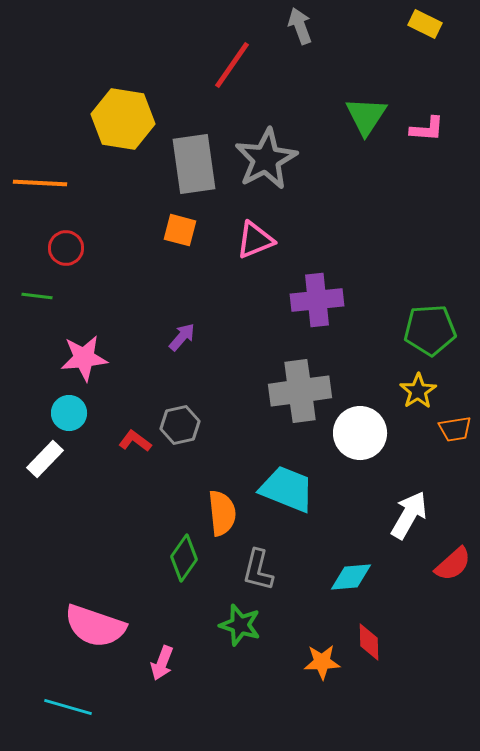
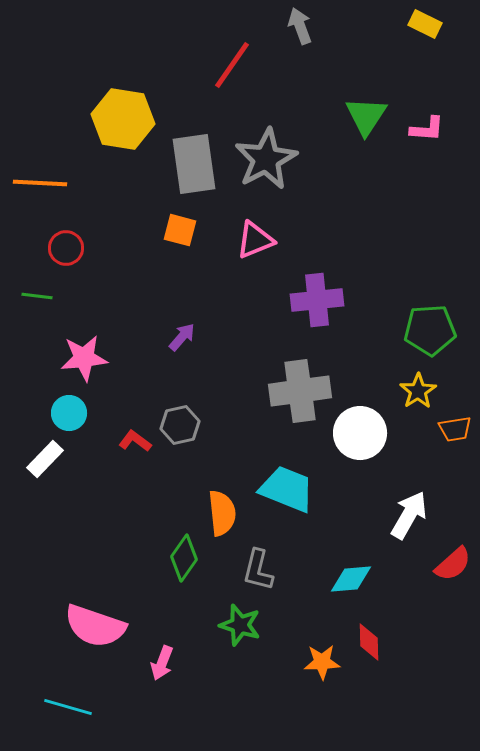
cyan diamond: moved 2 px down
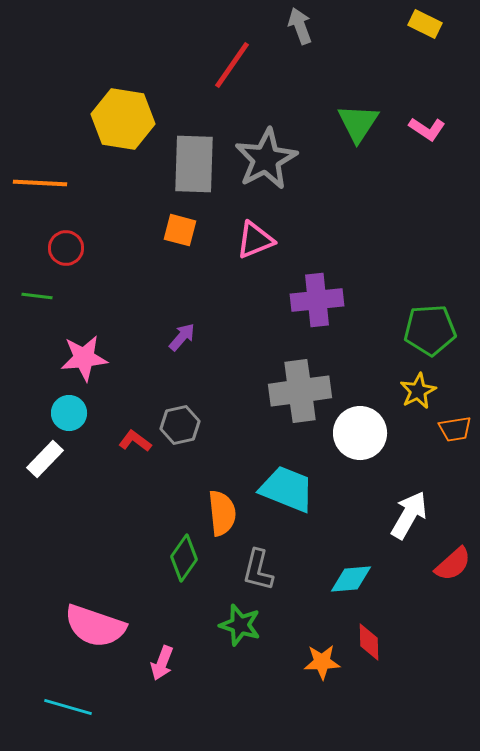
green triangle: moved 8 px left, 7 px down
pink L-shape: rotated 30 degrees clockwise
gray rectangle: rotated 10 degrees clockwise
yellow star: rotated 6 degrees clockwise
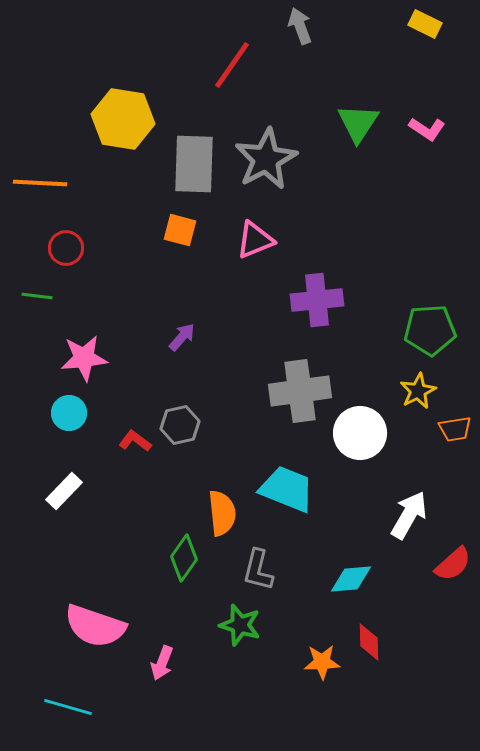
white rectangle: moved 19 px right, 32 px down
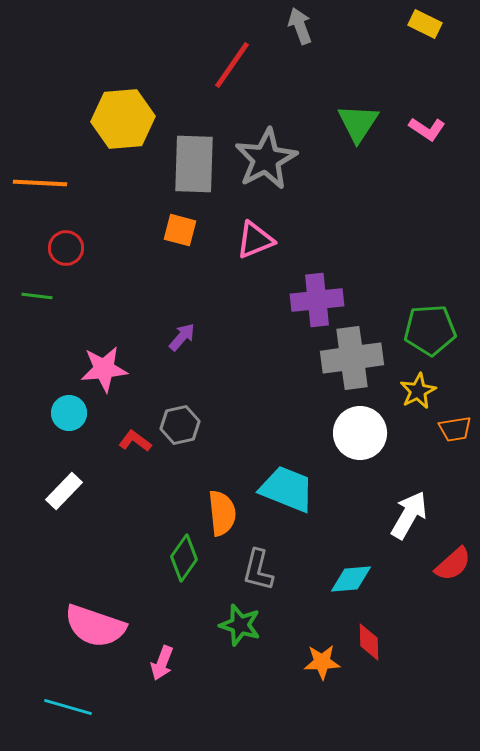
yellow hexagon: rotated 14 degrees counterclockwise
pink star: moved 20 px right, 11 px down
gray cross: moved 52 px right, 33 px up
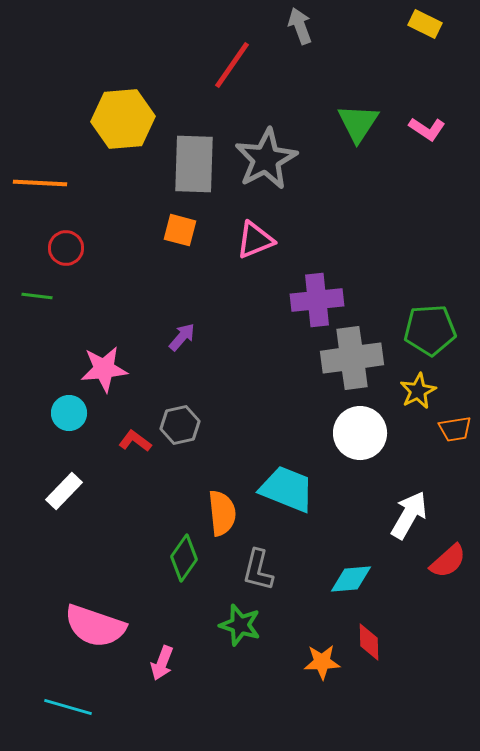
red semicircle: moved 5 px left, 3 px up
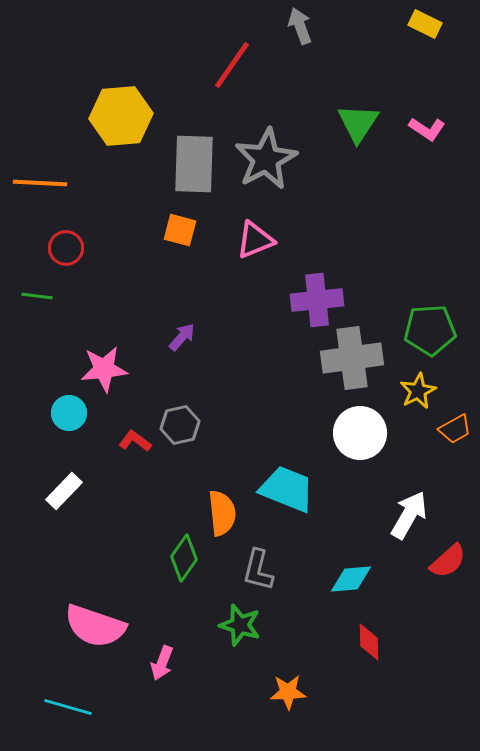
yellow hexagon: moved 2 px left, 3 px up
orange trapezoid: rotated 20 degrees counterclockwise
orange star: moved 34 px left, 30 px down
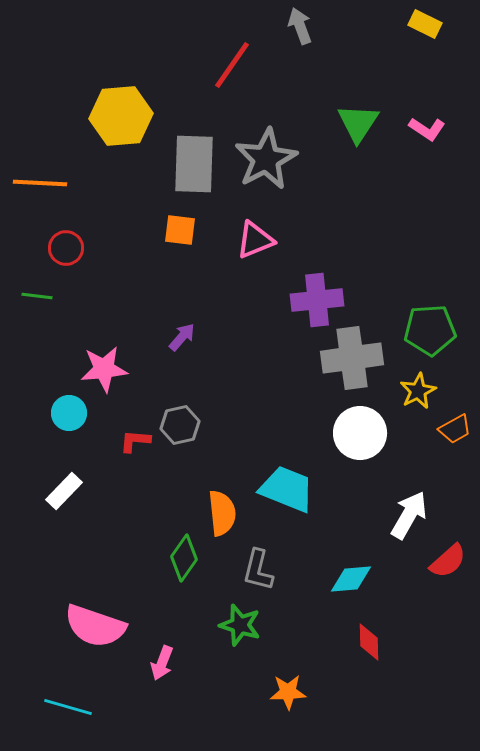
orange square: rotated 8 degrees counterclockwise
red L-shape: rotated 32 degrees counterclockwise
